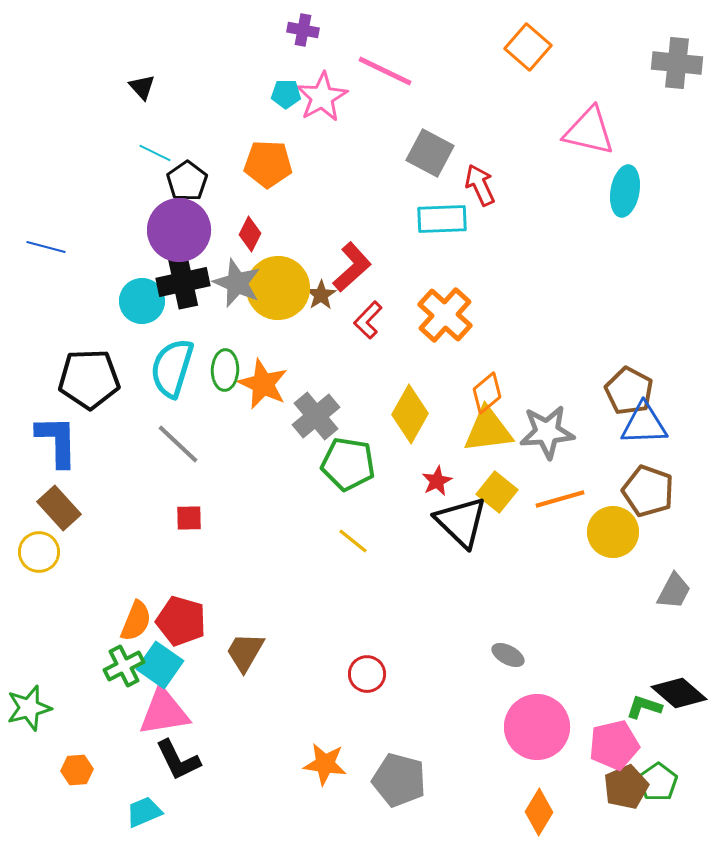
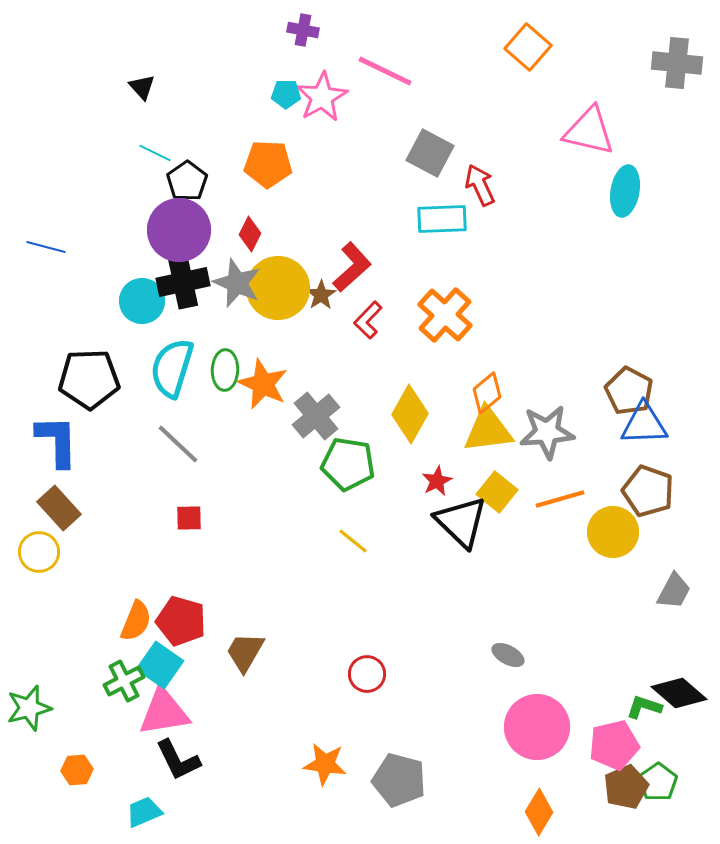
green cross at (124, 666): moved 15 px down
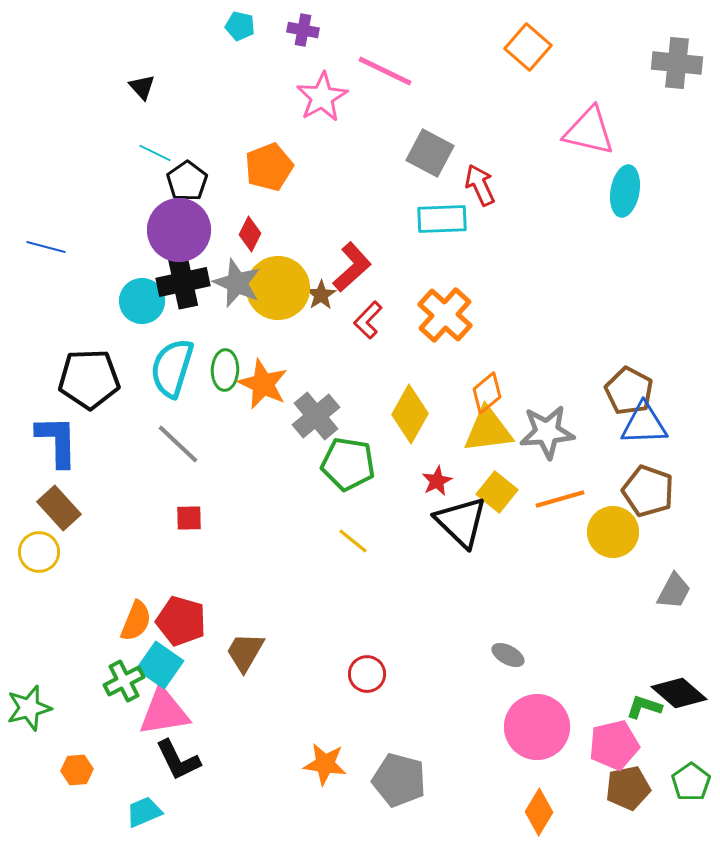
cyan pentagon at (286, 94): moved 46 px left, 68 px up; rotated 12 degrees clockwise
orange pentagon at (268, 164): moved 1 px right, 3 px down; rotated 24 degrees counterclockwise
green pentagon at (658, 782): moved 33 px right
brown pentagon at (626, 787): moved 2 px right, 1 px down; rotated 12 degrees clockwise
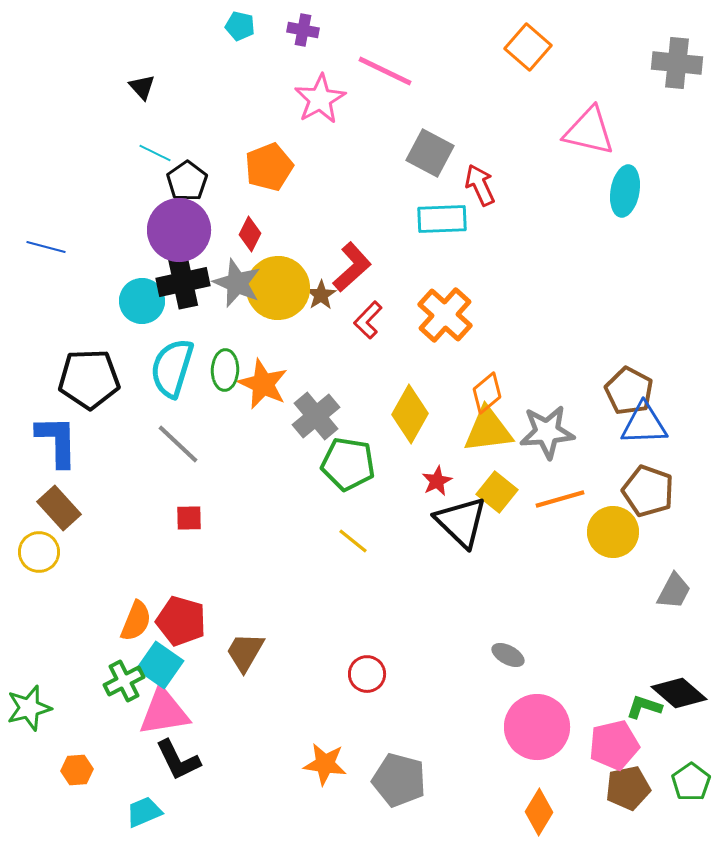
pink star at (322, 97): moved 2 px left, 2 px down
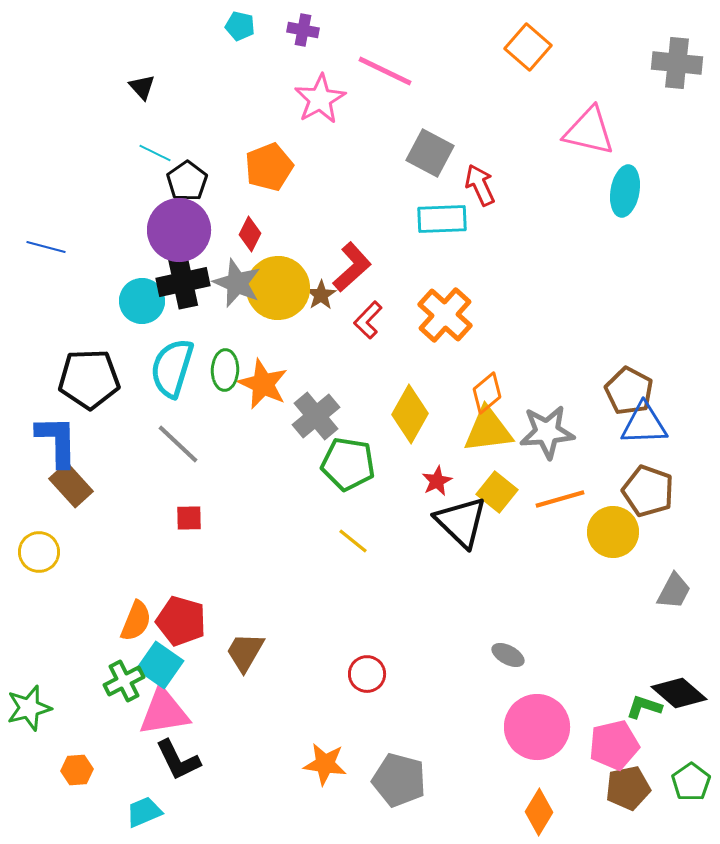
brown rectangle at (59, 508): moved 12 px right, 23 px up
